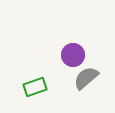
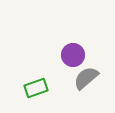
green rectangle: moved 1 px right, 1 px down
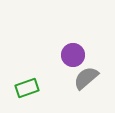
green rectangle: moved 9 px left
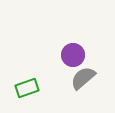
gray semicircle: moved 3 px left
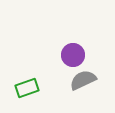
gray semicircle: moved 2 px down; rotated 16 degrees clockwise
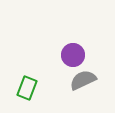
green rectangle: rotated 50 degrees counterclockwise
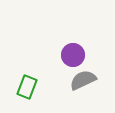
green rectangle: moved 1 px up
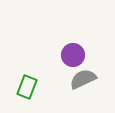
gray semicircle: moved 1 px up
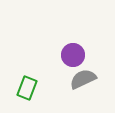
green rectangle: moved 1 px down
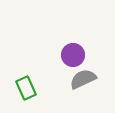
green rectangle: moved 1 px left; rotated 45 degrees counterclockwise
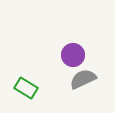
green rectangle: rotated 35 degrees counterclockwise
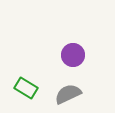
gray semicircle: moved 15 px left, 15 px down
